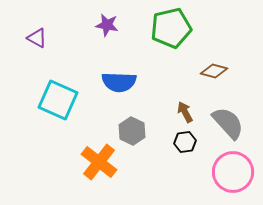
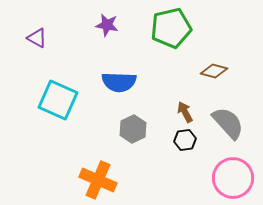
gray hexagon: moved 1 px right, 2 px up; rotated 8 degrees clockwise
black hexagon: moved 2 px up
orange cross: moved 1 px left, 18 px down; rotated 15 degrees counterclockwise
pink circle: moved 6 px down
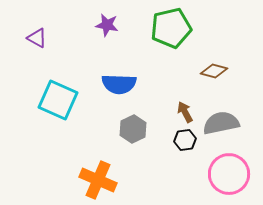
blue semicircle: moved 2 px down
gray semicircle: moved 7 px left; rotated 60 degrees counterclockwise
pink circle: moved 4 px left, 4 px up
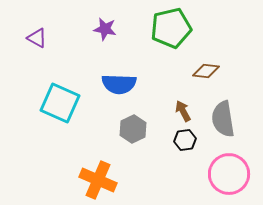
purple star: moved 2 px left, 4 px down
brown diamond: moved 8 px left; rotated 8 degrees counterclockwise
cyan square: moved 2 px right, 3 px down
brown arrow: moved 2 px left, 1 px up
gray semicircle: moved 2 px right, 4 px up; rotated 87 degrees counterclockwise
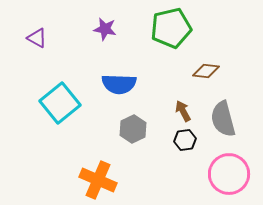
cyan square: rotated 27 degrees clockwise
gray semicircle: rotated 6 degrees counterclockwise
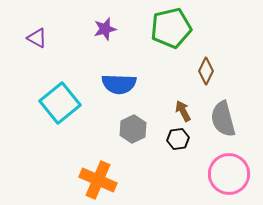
purple star: rotated 25 degrees counterclockwise
brown diamond: rotated 72 degrees counterclockwise
black hexagon: moved 7 px left, 1 px up
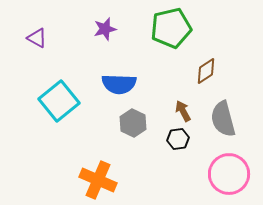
brown diamond: rotated 32 degrees clockwise
cyan square: moved 1 px left, 2 px up
gray hexagon: moved 6 px up; rotated 8 degrees counterclockwise
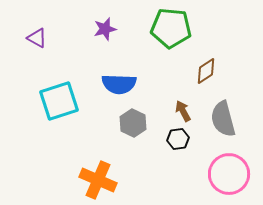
green pentagon: rotated 18 degrees clockwise
cyan square: rotated 21 degrees clockwise
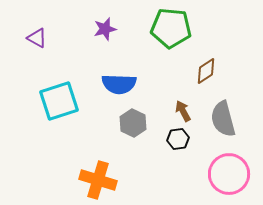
orange cross: rotated 6 degrees counterclockwise
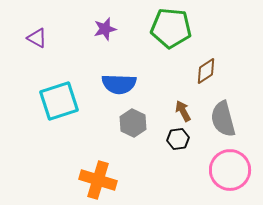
pink circle: moved 1 px right, 4 px up
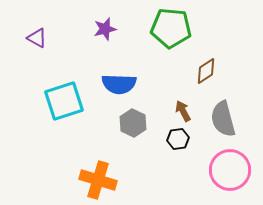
cyan square: moved 5 px right
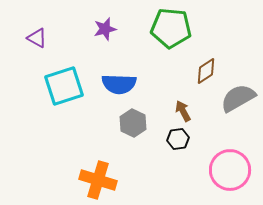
cyan square: moved 15 px up
gray semicircle: moved 15 px right, 21 px up; rotated 75 degrees clockwise
